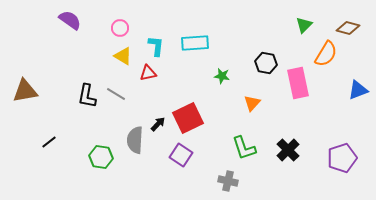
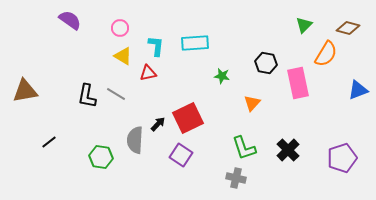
gray cross: moved 8 px right, 3 px up
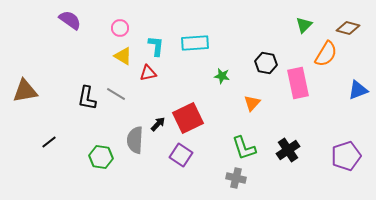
black L-shape: moved 2 px down
black cross: rotated 10 degrees clockwise
purple pentagon: moved 4 px right, 2 px up
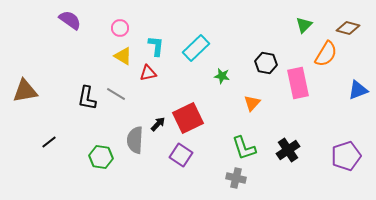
cyan rectangle: moved 1 px right, 5 px down; rotated 40 degrees counterclockwise
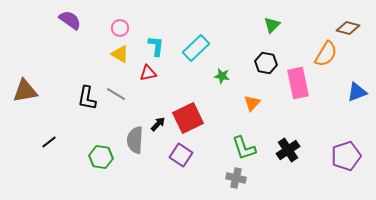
green triangle: moved 32 px left
yellow triangle: moved 3 px left, 2 px up
blue triangle: moved 1 px left, 2 px down
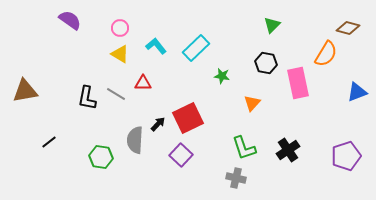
cyan L-shape: rotated 45 degrees counterclockwise
red triangle: moved 5 px left, 10 px down; rotated 12 degrees clockwise
purple square: rotated 10 degrees clockwise
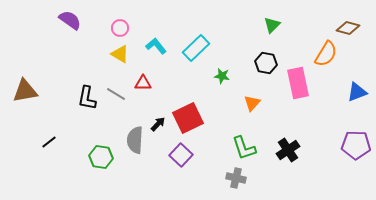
purple pentagon: moved 10 px right, 11 px up; rotated 20 degrees clockwise
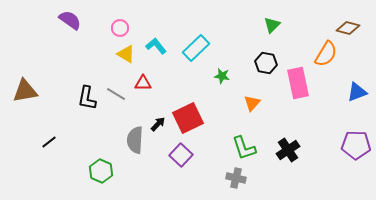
yellow triangle: moved 6 px right
green hexagon: moved 14 px down; rotated 15 degrees clockwise
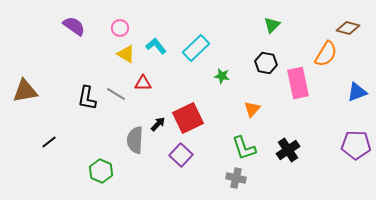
purple semicircle: moved 4 px right, 6 px down
orange triangle: moved 6 px down
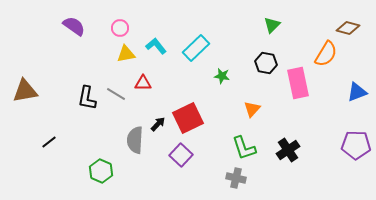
yellow triangle: rotated 42 degrees counterclockwise
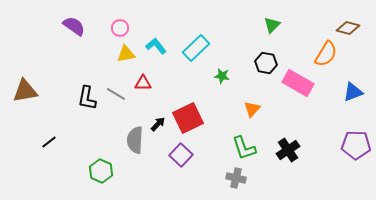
pink rectangle: rotated 48 degrees counterclockwise
blue triangle: moved 4 px left
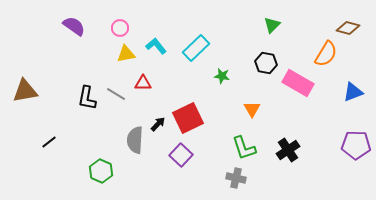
orange triangle: rotated 12 degrees counterclockwise
